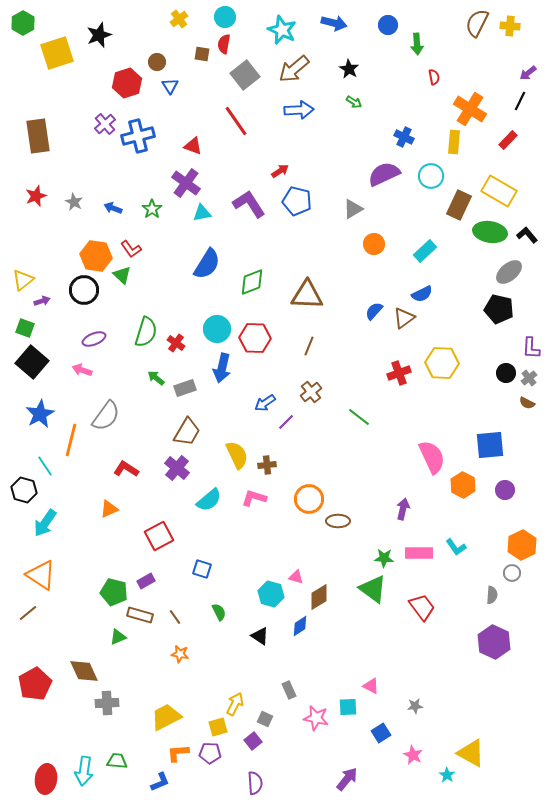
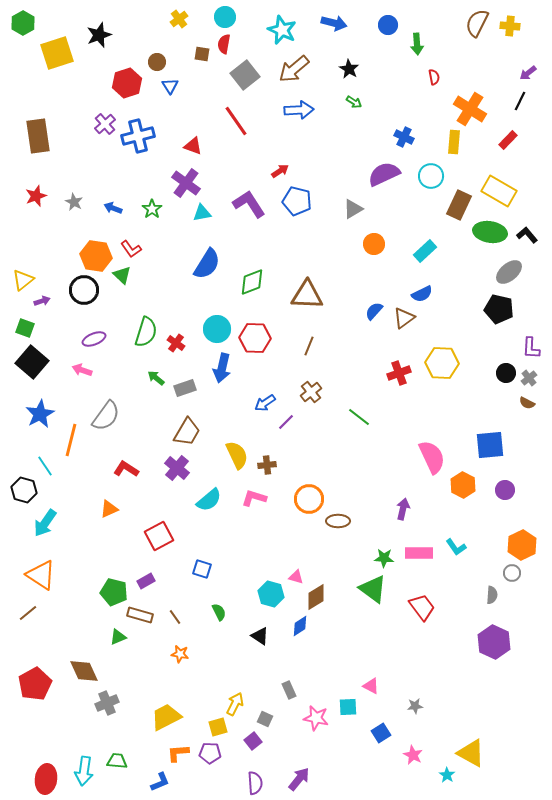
brown diamond at (319, 597): moved 3 px left
gray cross at (107, 703): rotated 20 degrees counterclockwise
purple arrow at (347, 779): moved 48 px left
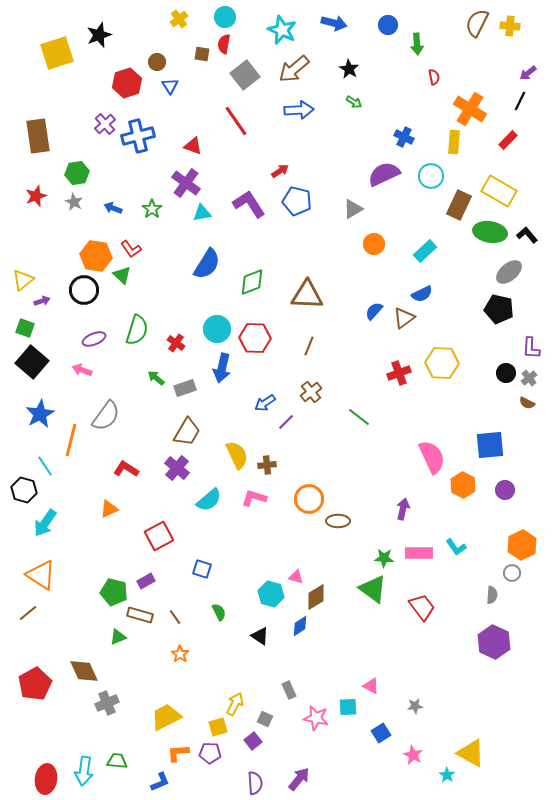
green hexagon at (23, 23): moved 54 px right, 150 px down; rotated 20 degrees clockwise
green semicircle at (146, 332): moved 9 px left, 2 px up
orange star at (180, 654): rotated 24 degrees clockwise
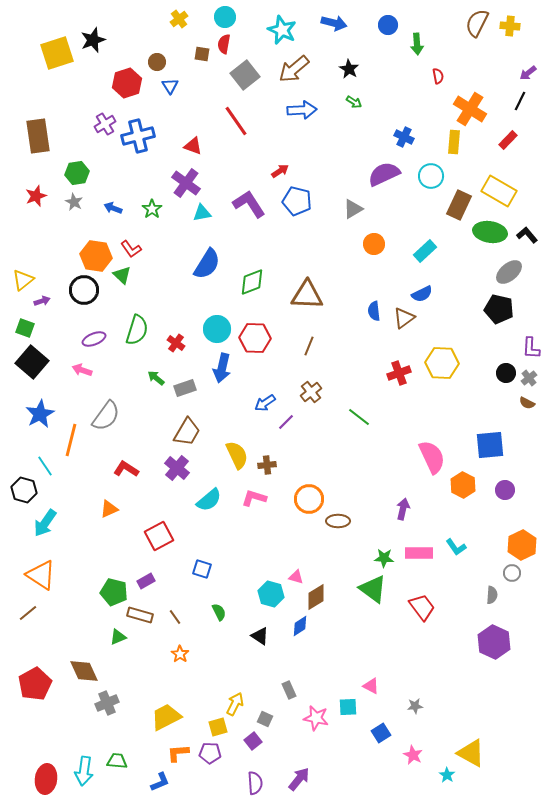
black star at (99, 35): moved 6 px left, 5 px down
red semicircle at (434, 77): moved 4 px right, 1 px up
blue arrow at (299, 110): moved 3 px right
purple cross at (105, 124): rotated 10 degrees clockwise
blue semicircle at (374, 311): rotated 48 degrees counterclockwise
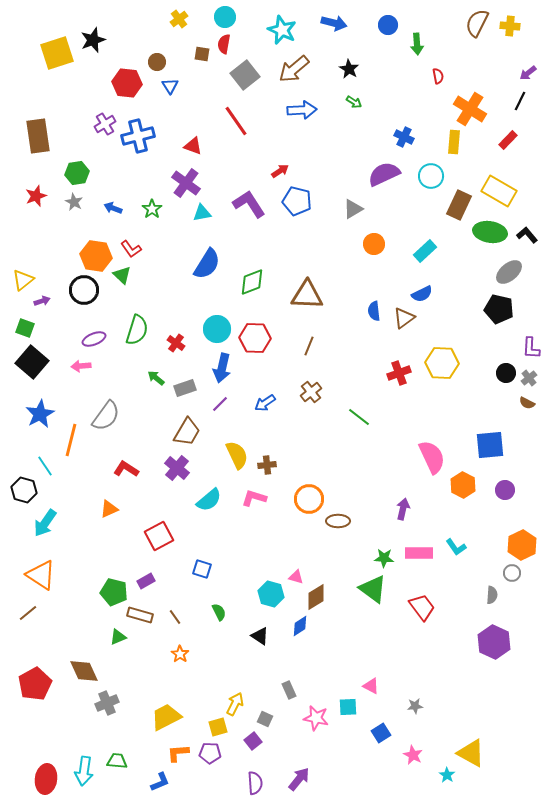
red hexagon at (127, 83): rotated 24 degrees clockwise
pink arrow at (82, 370): moved 1 px left, 4 px up; rotated 24 degrees counterclockwise
purple line at (286, 422): moved 66 px left, 18 px up
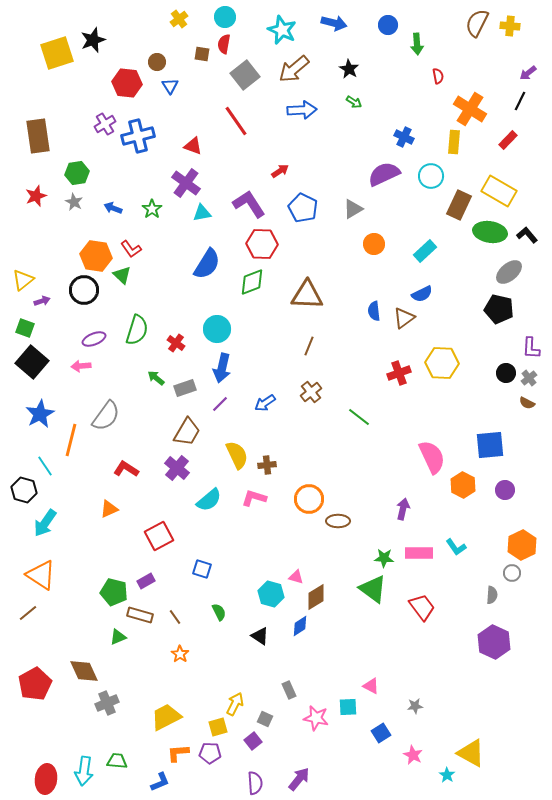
blue pentagon at (297, 201): moved 6 px right, 7 px down; rotated 12 degrees clockwise
red hexagon at (255, 338): moved 7 px right, 94 px up
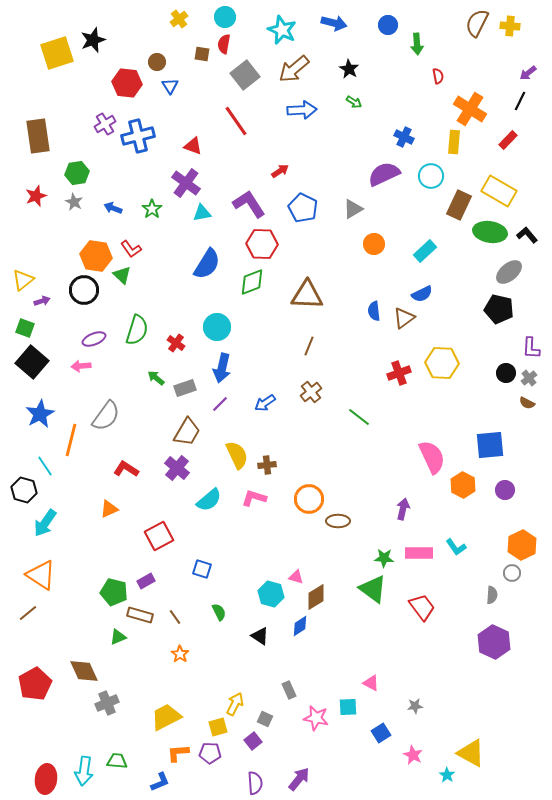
cyan circle at (217, 329): moved 2 px up
pink triangle at (371, 686): moved 3 px up
